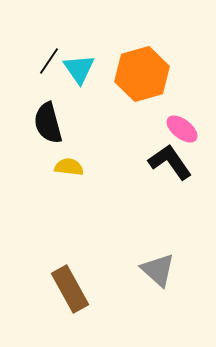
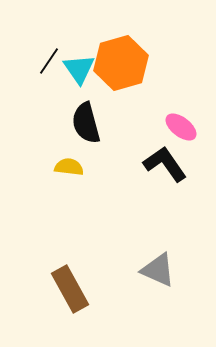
orange hexagon: moved 21 px left, 11 px up
black semicircle: moved 38 px right
pink ellipse: moved 1 px left, 2 px up
black L-shape: moved 5 px left, 2 px down
gray triangle: rotated 18 degrees counterclockwise
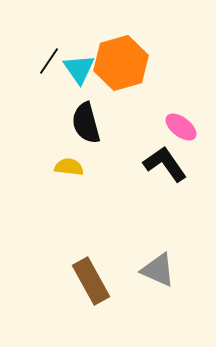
brown rectangle: moved 21 px right, 8 px up
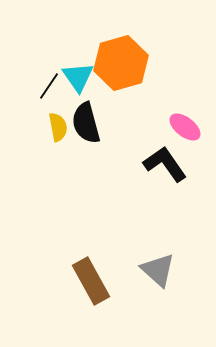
black line: moved 25 px down
cyan triangle: moved 1 px left, 8 px down
pink ellipse: moved 4 px right
yellow semicircle: moved 11 px left, 40 px up; rotated 72 degrees clockwise
gray triangle: rotated 18 degrees clockwise
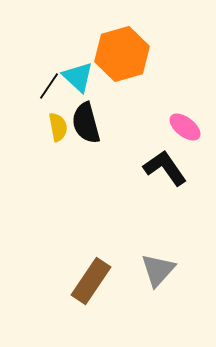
orange hexagon: moved 1 px right, 9 px up
cyan triangle: rotated 12 degrees counterclockwise
black L-shape: moved 4 px down
gray triangle: rotated 30 degrees clockwise
brown rectangle: rotated 63 degrees clockwise
